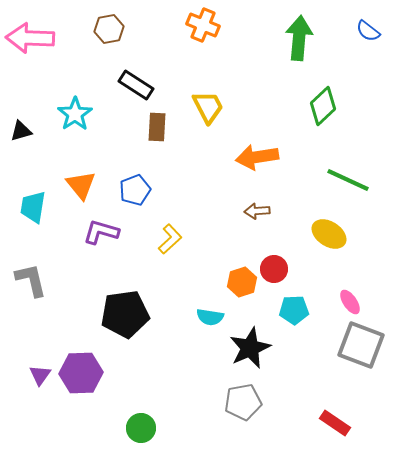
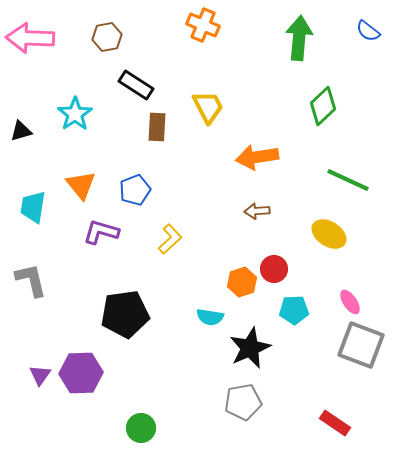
brown hexagon: moved 2 px left, 8 px down
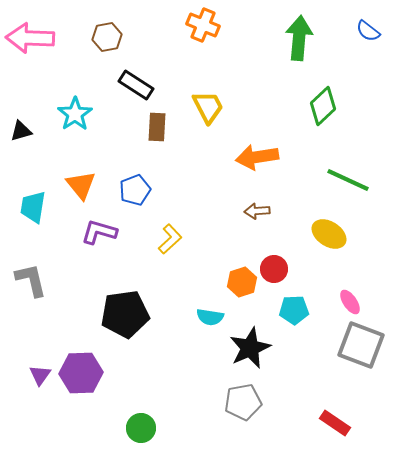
purple L-shape: moved 2 px left
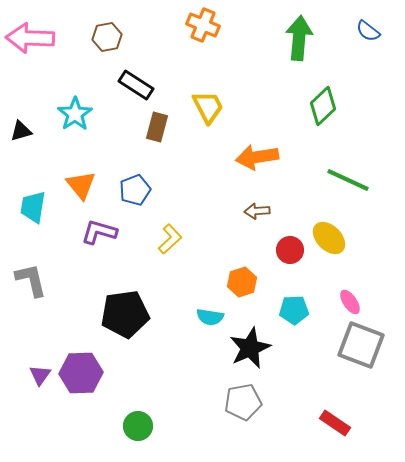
brown rectangle: rotated 12 degrees clockwise
yellow ellipse: moved 4 px down; rotated 12 degrees clockwise
red circle: moved 16 px right, 19 px up
green circle: moved 3 px left, 2 px up
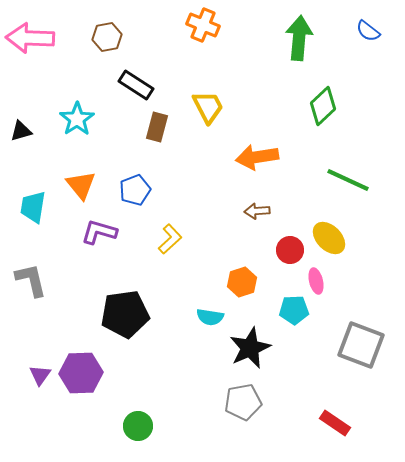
cyan star: moved 2 px right, 5 px down
pink ellipse: moved 34 px left, 21 px up; rotated 20 degrees clockwise
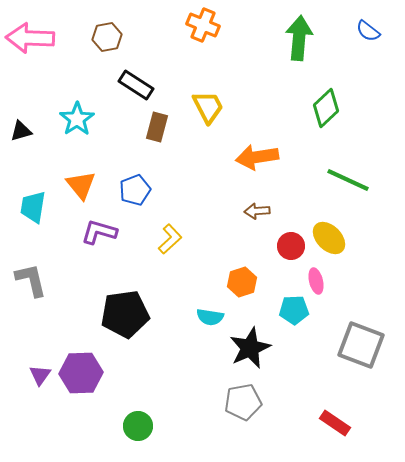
green diamond: moved 3 px right, 2 px down
red circle: moved 1 px right, 4 px up
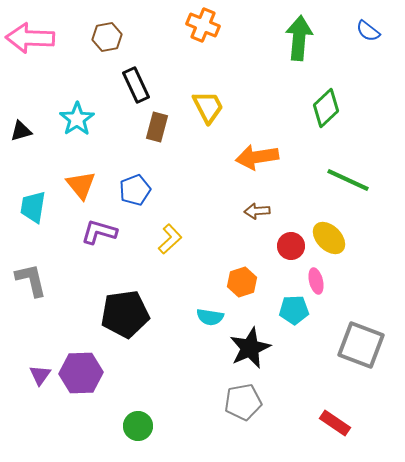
black rectangle: rotated 32 degrees clockwise
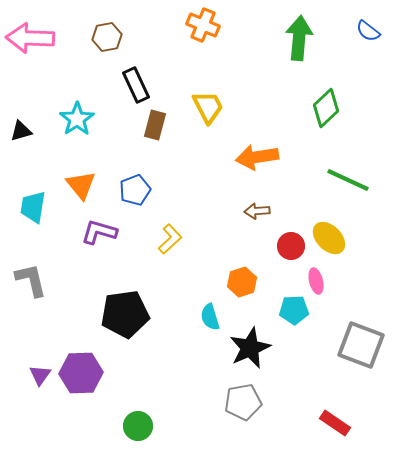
brown rectangle: moved 2 px left, 2 px up
cyan semicircle: rotated 64 degrees clockwise
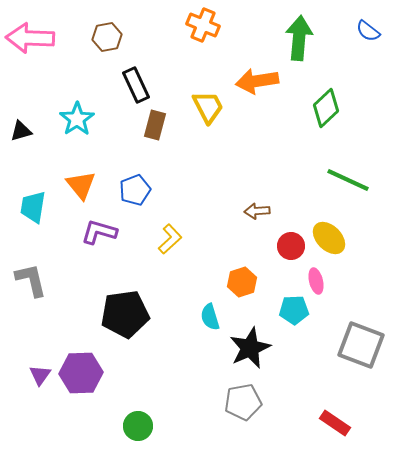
orange arrow: moved 76 px up
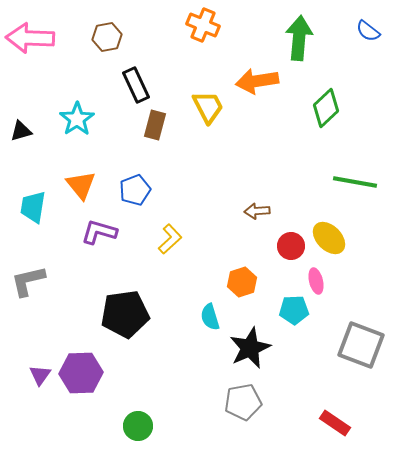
green line: moved 7 px right, 2 px down; rotated 15 degrees counterclockwise
gray L-shape: moved 3 px left, 1 px down; rotated 90 degrees counterclockwise
